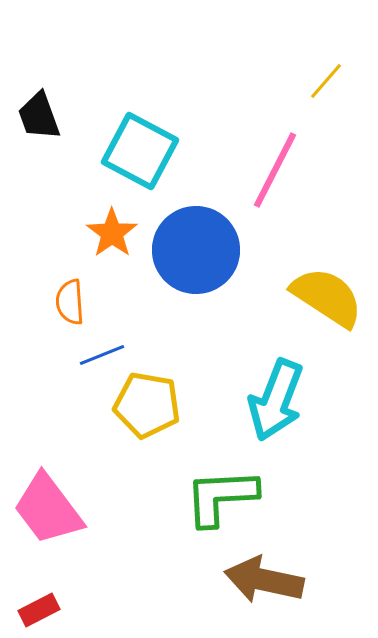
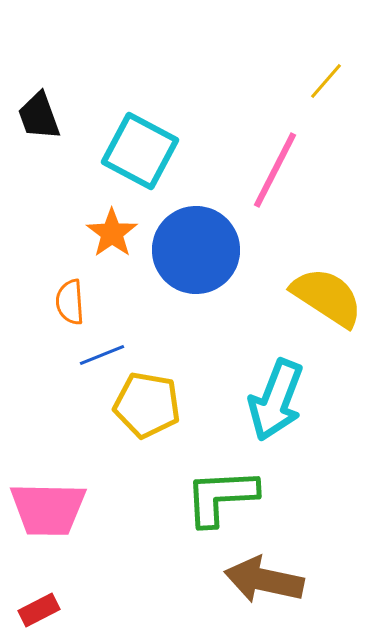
pink trapezoid: rotated 52 degrees counterclockwise
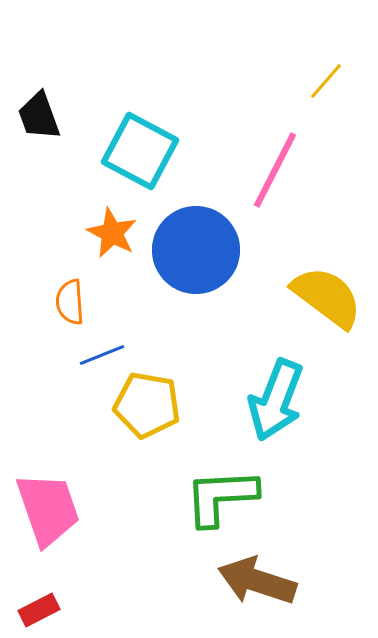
orange star: rotated 9 degrees counterclockwise
yellow semicircle: rotated 4 degrees clockwise
pink trapezoid: rotated 110 degrees counterclockwise
brown arrow: moved 7 px left, 1 px down; rotated 6 degrees clockwise
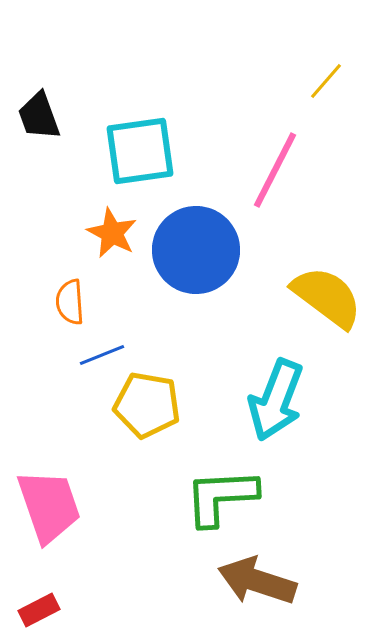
cyan square: rotated 36 degrees counterclockwise
pink trapezoid: moved 1 px right, 3 px up
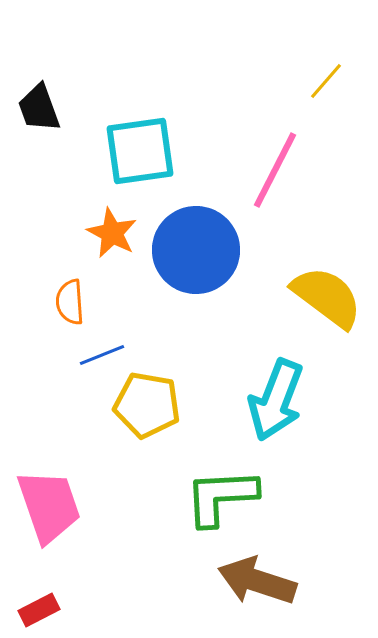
black trapezoid: moved 8 px up
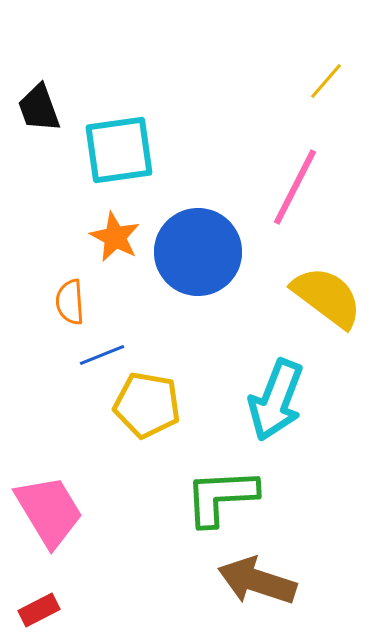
cyan square: moved 21 px left, 1 px up
pink line: moved 20 px right, 17 px down
orange star: moved 3 px right, 4 px down
blue circle: moved 2 px right, 2 px down
pink trapezoid: moved 5 px down; rotated 12 degrees counterclockwise
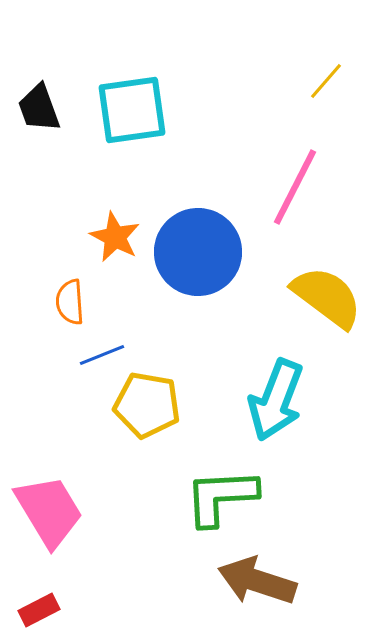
cyan square: moved 13 px right, 40 px up
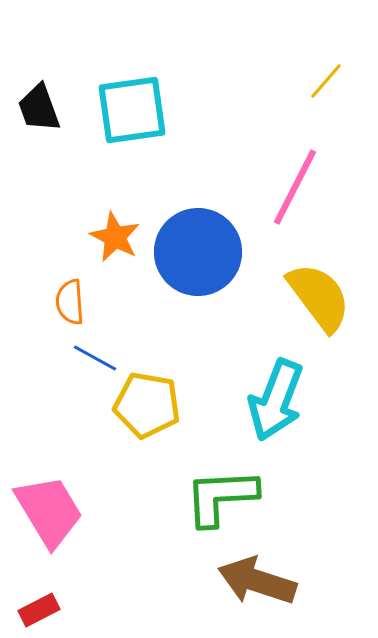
yellow semicircle: moved 8 px left; rotated 16 degrees clockwise
blue line: moved 7 px left, 3 px down; rotated 51 degrees clockwise
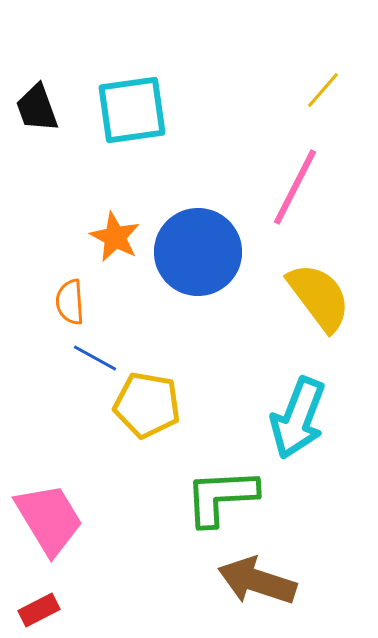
yellow line: moved 3 px left, 9 px down
black trapezoid: moved 2 px left
cyan arrow: moved 22 px right, 18 px down
pink trapezoid: moved 8 px down
